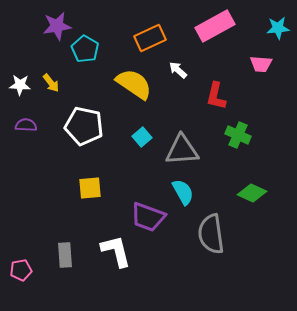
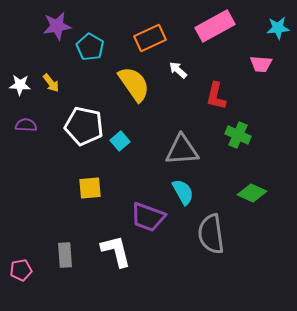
cyan pentagon: moved 5 px right, 2 px up
yellow semicircle: rotated 21 degrees clockwise
cyan square: moved 22 px left, 4 px down
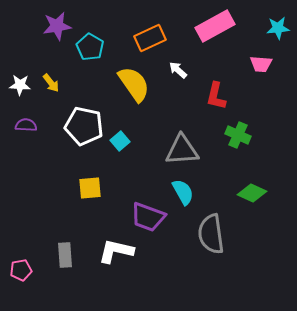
white L-shape: rotated 63 degrees counterclockwise
